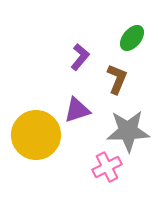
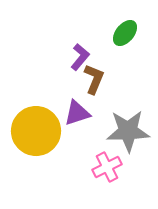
green ellipse: moved 7 px left, 5 px up
brown L-shape: moved 23 px left
purple triangle: moved 3 px down
yellow circle: moved 4 px up
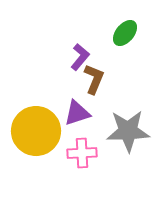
pink cross: moved 25 px left, 14 px up; rotated 24 degrees clockwise
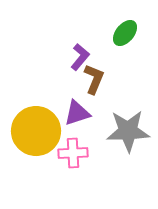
pink cross: moved 9 px left
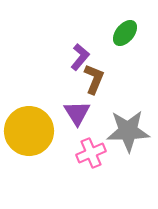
purple triangle: rotated 44 degrees counterclockwise
yellow circle: moved 7 px left
pink cross: moved 18 px right; rotated 20 degrees counterclockwise
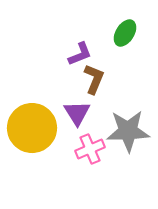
green ellipse: rotated 8 degrees counterclockwise
purple L-shape: moved 3 px up; rotated 28 degrees clockwise
yellow circle: moved 3 px right, 3 px up
pink cross: moved 1 px left, 4 px up
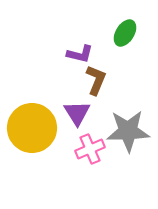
purple L-shape: rotated 36 degrees clockwise
brown L-shape: moved 2 px right, 1 px down
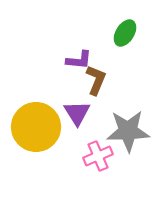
purple L-shape: moved 1 px left, 6 px down; rotated 8 degrees counterclockwise
yellow circle: moved 4 px right, 1 px up
pink cross: moved 8 px right, 7 px down
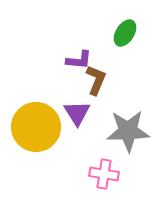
pink cross: moved 6 px right, 18 px down; rotated 32 degrees clockwise
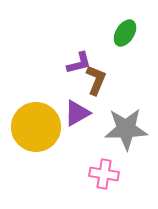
purple L-shape: moved 3 px down; rotated 20 degrees counterclockwise
purple triangle: rotated 32 degrees clockwise
gray star: moved 2 px left, 2 px up
